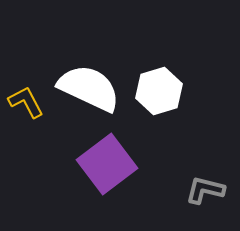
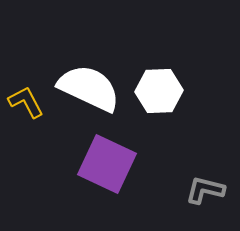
white hexagon: rotated 15 degrees clockwise
purple square: rotated 28 degrees counterclockwise
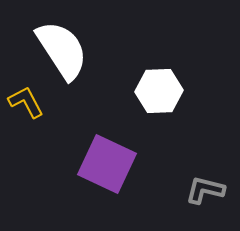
white semicircle: moved 27 px left, 38 px up; rotated 32 degrees clockwise
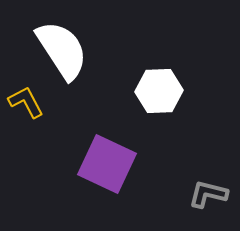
gray L-shape: moved 3 px right, 4 px down
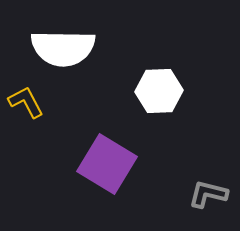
white semicircle: moved 1 px right, 2 px up; rotated 124 degrees clockwise
purple square: rotated 6 degrees clockwise
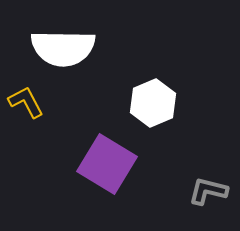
white hexagon: moved 6 px left, 12 px down; rotated 21 degrees counterclockwise
gray L-shape: moved 3 px up
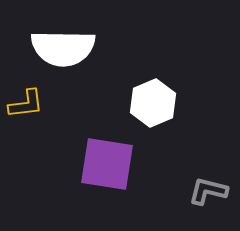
yellow L-shape: moved 2 px down; rotated 111 degrees clockwise
purple square: rotated 22 degrees counterclockwise
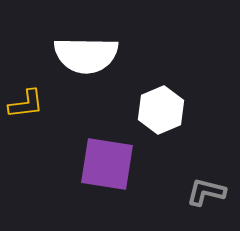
white semicircle: moved 23 px right, 7 px down
white hexagon: moved 8 px right, 7 px down
gray L-shape: moved 2 px left, 1 px down
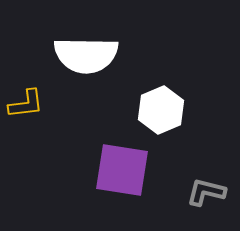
purple square: moved 15 px right, 6 px down
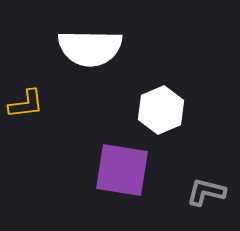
white semicircle: moved 4 px right, 7 px up
